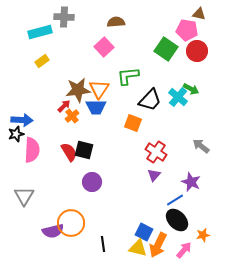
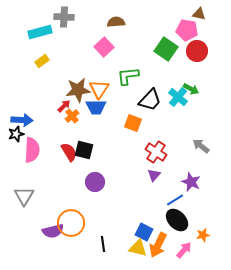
purple circle: moved 3 px right
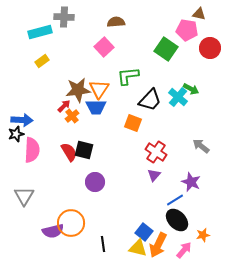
red circle: moved 13 px right, 3 px up
blue square: rotated 12 degrees clockwise
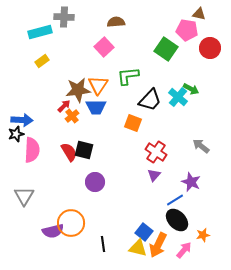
orange triangle: moved 1 px left, 4 px up
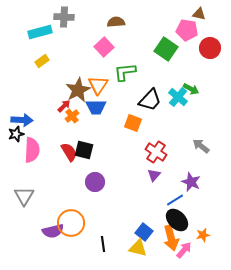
green L-shape: moved 3 px left, 4 px up
brown star: rotated 20 degrees counterclockwise
orange arrow: moved 13 px right, 7 px up; rotated 40 degrees counterclockwise
